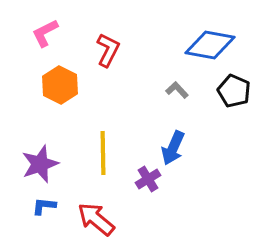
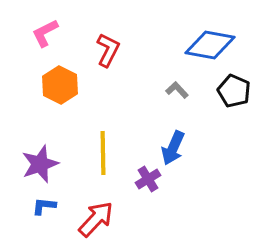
red arrow: rotated 93 degrees clockwise
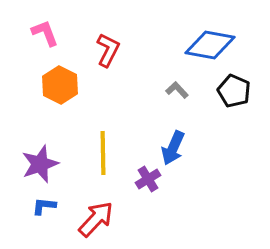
pink L-shape: rotated 96 degrees clockwise
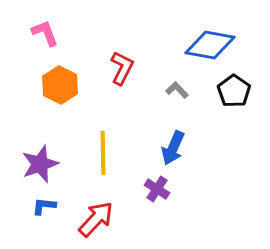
red L-shape: moved 14 px right, 18 px down
black pentagon: rotated 12 degrees clockwise
purple cross: moved 9 px right, 10 px down; rotated 25 degrees counterclockwise
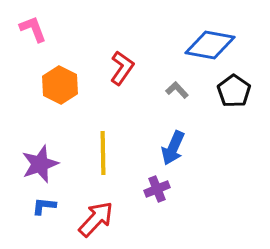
pink L-shape: moved 12 px left, 4 px up
red L-shape: rotated 8 degrees clockwise
purple cross: rotated 35 degrees clockwise
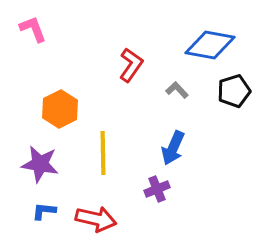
red L-shape: moved 9 px right, 3 px up
orange hexagon: moved 24 px down; rotated 6 degrees clockwise
black pentagon: rotated 20 degrees clockwise
purple star: rotated 30 degrees clockwise
blue L-shape: moved 5 px down
red arrow: rotated 60 degrees clockwise
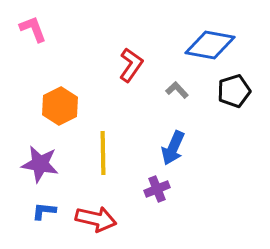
orange hexagon: moved 3 px up
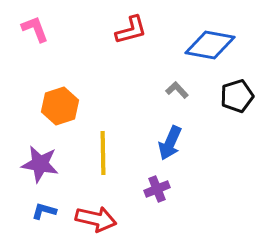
pink L-shape: moved 2 px right
red L-shape: moved 35 px up; rotated 40 degrees clockwise
black pentagon: moved 3 px right, 5 px down
orange hexagon: rotated 9 degrees clockwise
blue arrow: moved 3 px left, 5 px up
blue L-shape: rotated 10 degrees clockwise
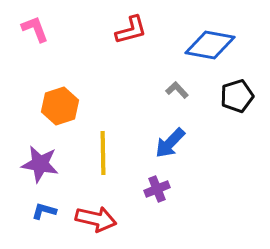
blue arrow: rotated 20 degrees clockwise
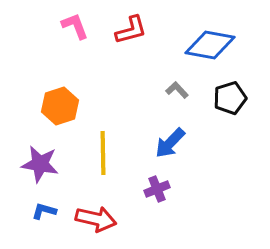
pink L-shape: moved 40 px right, 3 px up
black pentagon: moved 7 px left, 2 px down
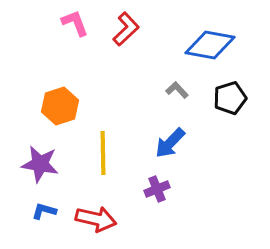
pink L-shape: moved 3 px up
red L-shape: moved 5 px left, 1 px up; rotated 28 degrees counterclockwise
